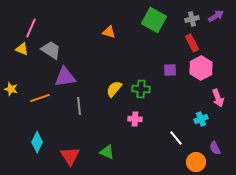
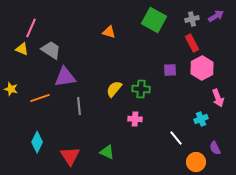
pink hexagon: moved 1 px right
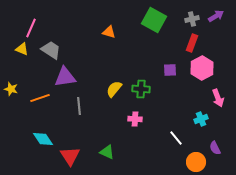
red rectangle: rotated 48 degrees clockwise
cyan diamond: moved 6 px right, 3 px up; rotated 60 degrees counterclockwise
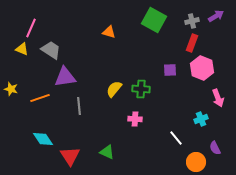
gray cross: moved 2 px down
pink hexagon: rotated 10 degrees counterclockwise
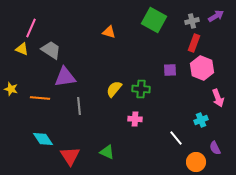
red rectangle: moved 2 px right
orange line: rotated 24 degrees clockwise
cyan cross: moved 1 px down
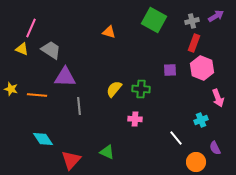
purple triangle: rotated 10 degrees clockwise
orange line: moved 3 px left, 3 px up
red triangle: moved 1 px right, 4 px down; rotated 15 degrees clockwise
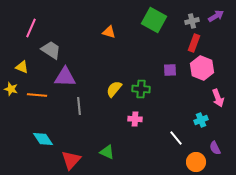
yellow triangle: moved 18 px down
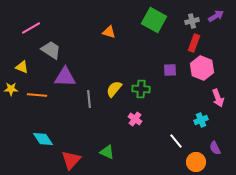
pink line: rotated 36 degrees clockwise
yellow star: rotated 16 degrees counterclockwise
gray line: moved 10 px right, 7 px up
pink cross: rotated 32 degrees clockwise
white line: moved 3 px down
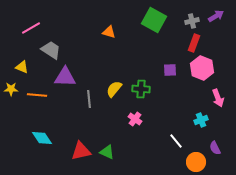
cyan diamond: moved 1 px left, 1 px up
red triangle: moved 10 px right, 9 px up; rotated 35 degrees clockwise
